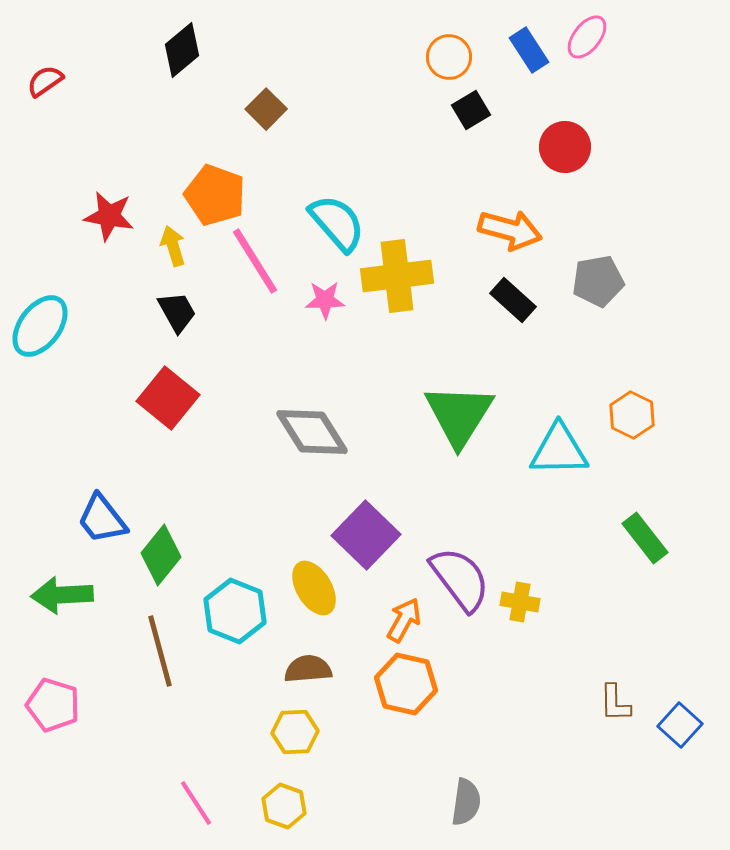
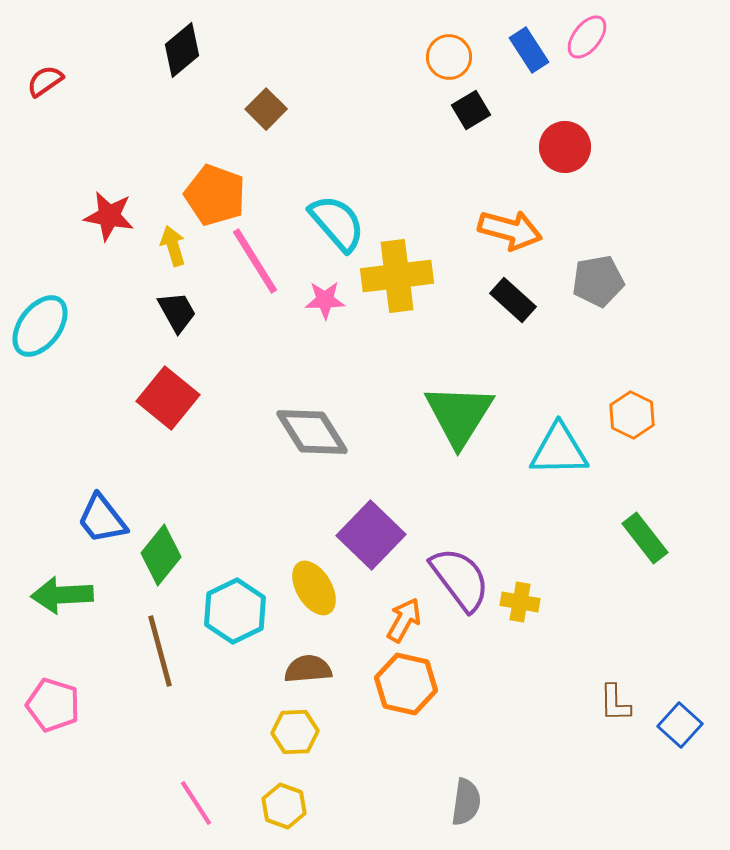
purple square at (366, 535): moved 5 px right
cyan hexagon at (235, 611): rotated 12 degrees clockwise
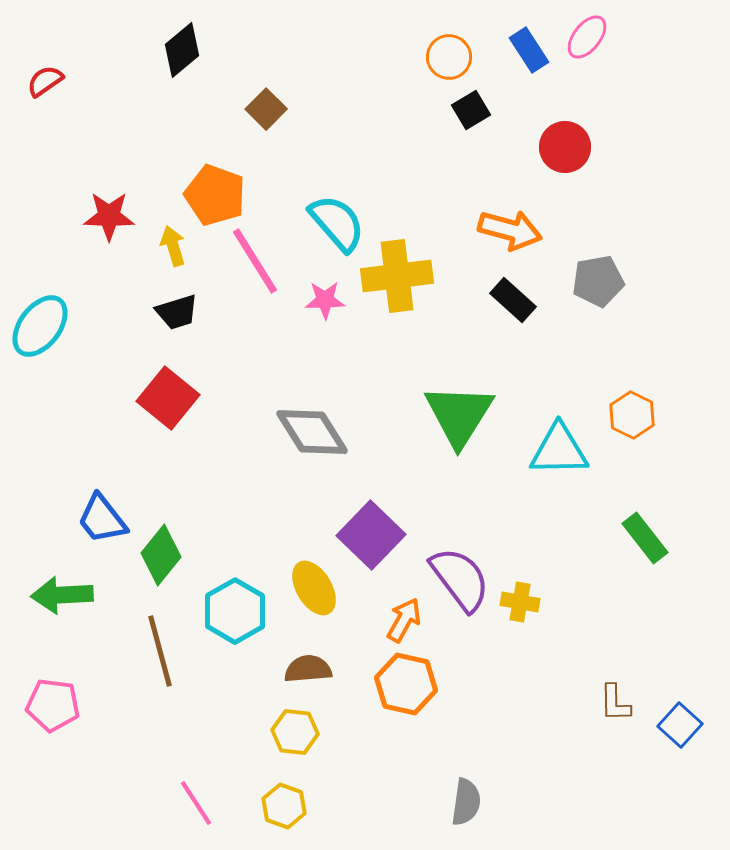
red star at (109, 216): rotated 9 degrees counterclockwise
black trapezoid at (177, 312): rotated 102 degrees clockwise
cyan hexagon at (235, 611): rotated 4 degrees counterclockwise
pink pentagon at (53, 705): rotated 10 degrees counterclockwise
yellow hexagon at (295, 732): rotated 9 degrees clockwise
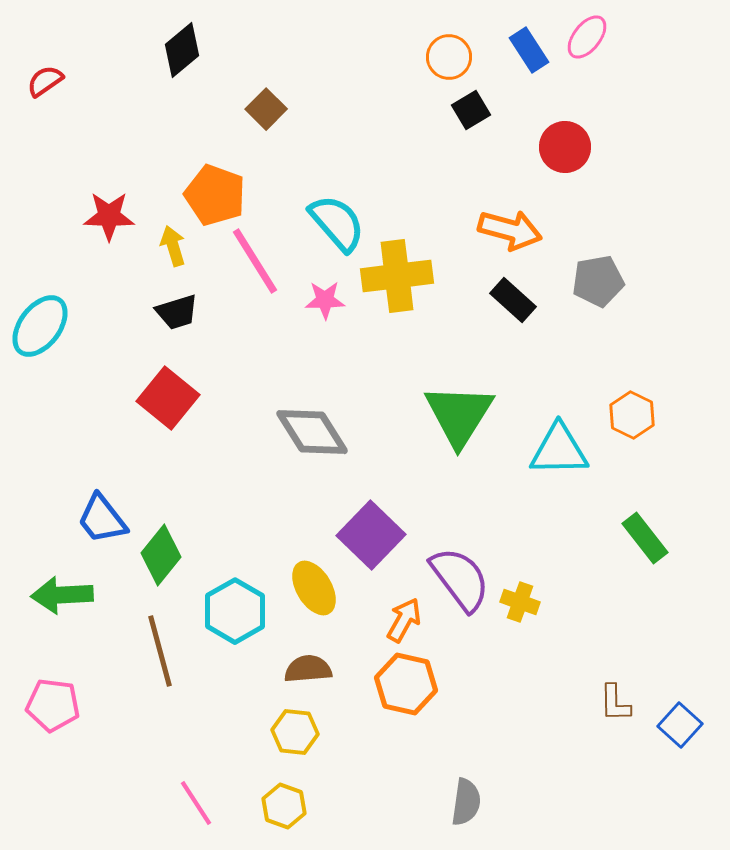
yellow cross at (520, 602): rotated 9 degrees clockwise
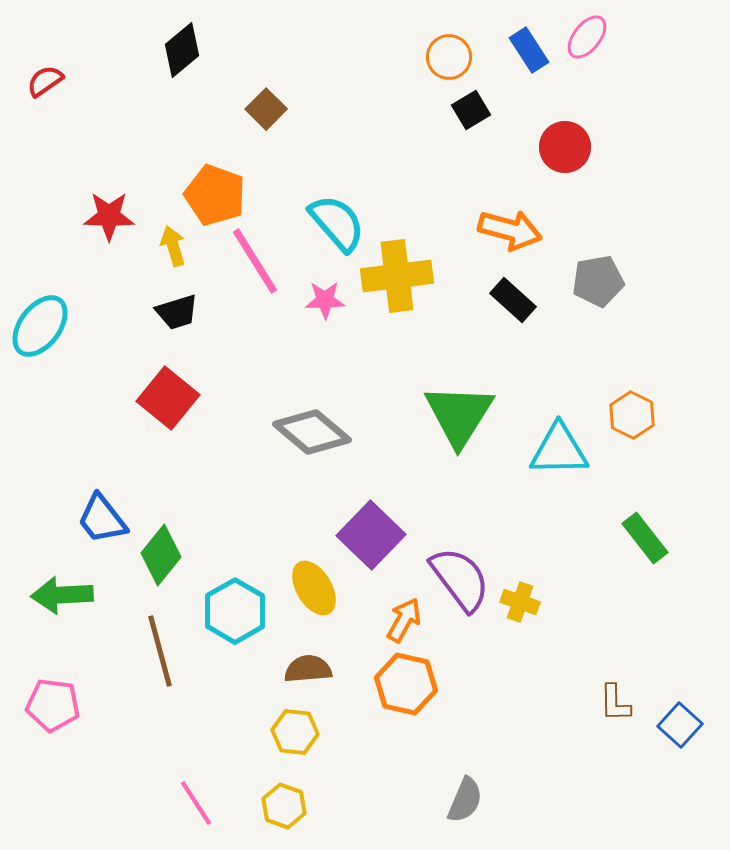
gray diamond at (312, 432): rotated 18 degrees counterclockwise
gray semicircle at (466, 802): moved 1 px left, 2 px up; rotated 15 degrees clockwise
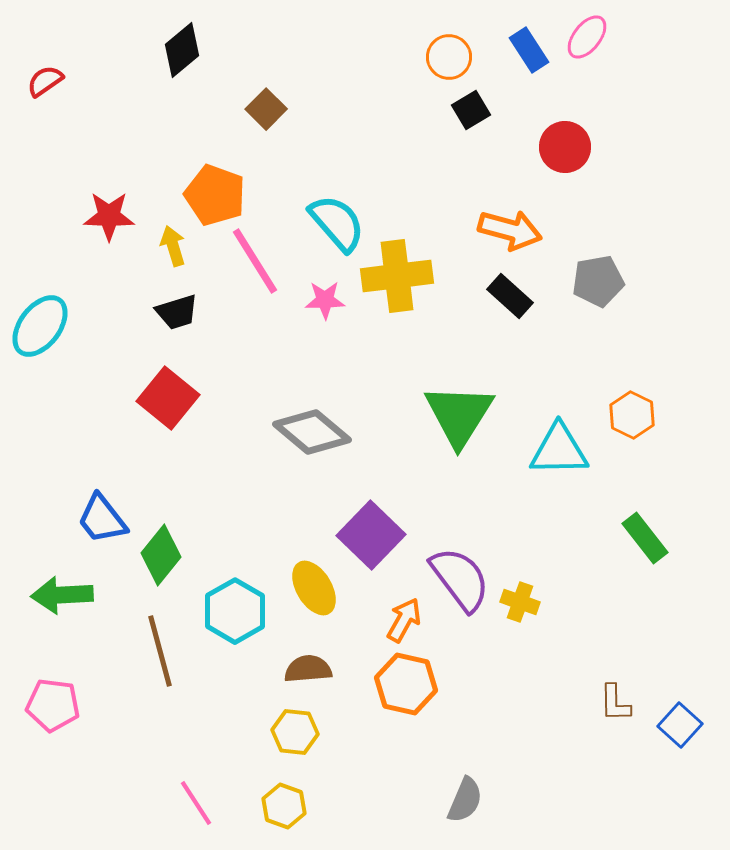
black rectangle at (513, 300): moved 3 px left, 4 px up
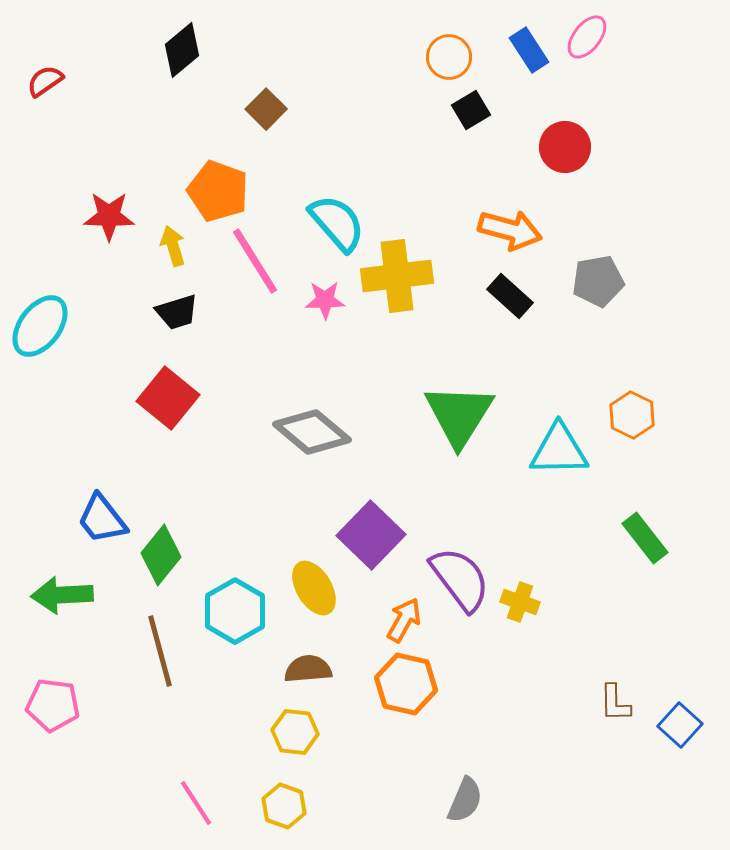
orange pentagon at (215, 195): moved 3 px right, 4 px up
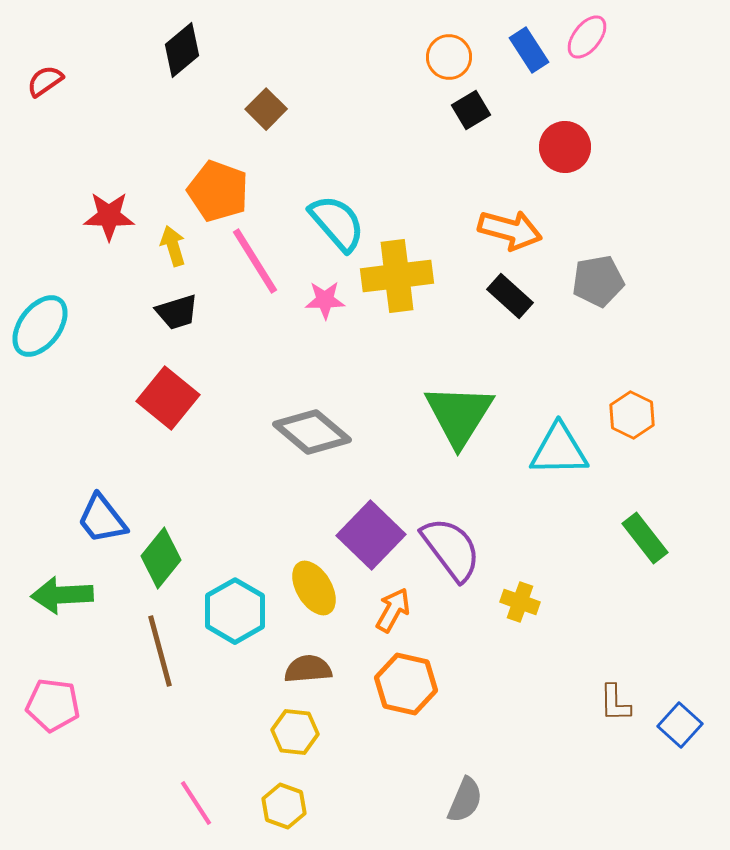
green diamond at (161, 555): moved 3 px down
purple semicircle at (460, 579): moved 9 px left, 30 px up
orange arrow at (404, 620): moved 11 px left, 10 px up
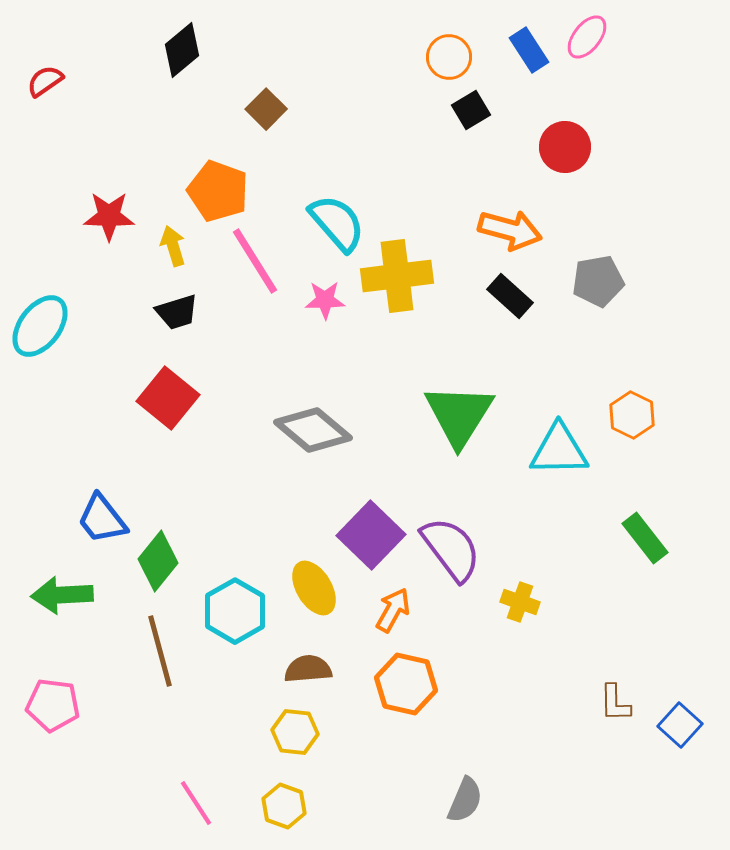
gray diamond at (312, 432): moved 1 px right, 2 px up
green diamond at (161, 558): moved 3 px left, 3 px down
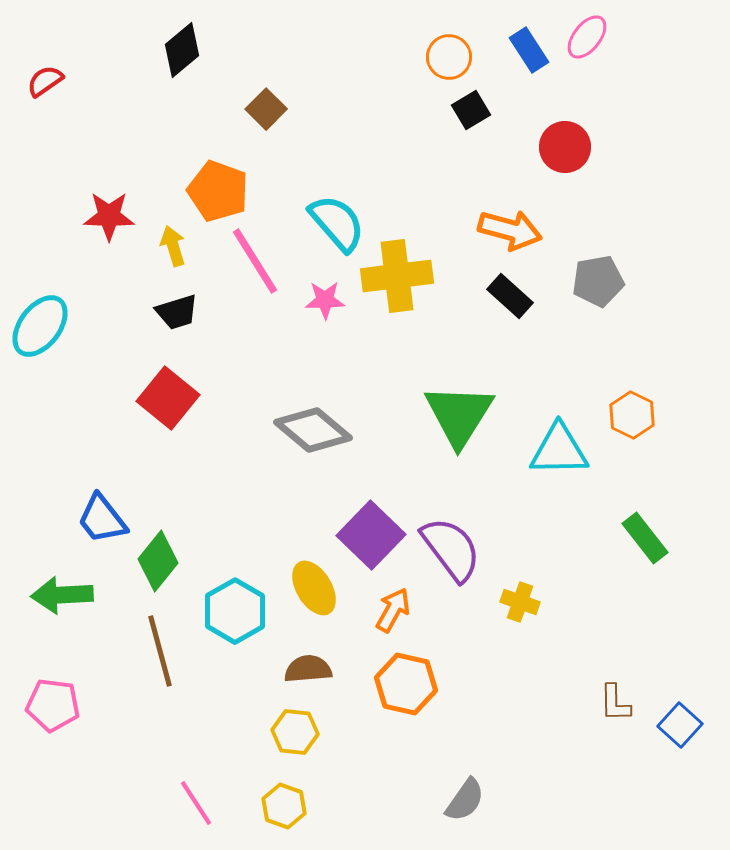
gray semicircle at (465, 800): rotated 12 degrees clockwise
